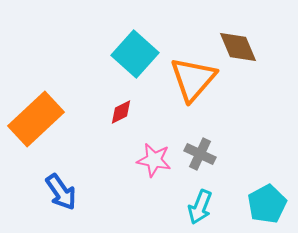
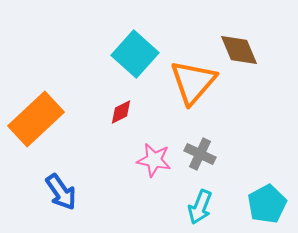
brown diamond: moved 1 px right, 3 px down
orange triangle: moved 3 px down
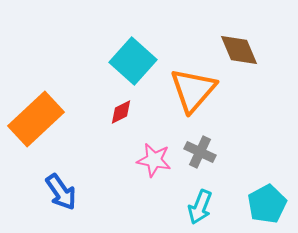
cyan square: moved 2 px left, 7 px down
orange triangle: moved 8 px down
gray cross: moved 2 px up
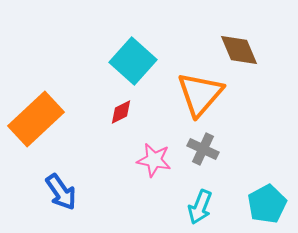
orange triangle: moved 7 px right, 4 px down
gray cross: moved 3 px right, 3 px up
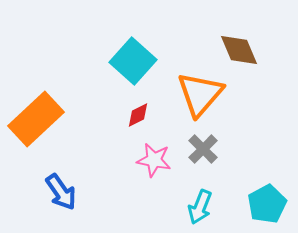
red diamond: moved 17 px right, 3 px down
gray cross: rotated 20 degrees clockwise
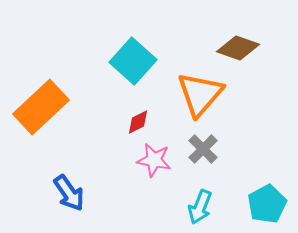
brown diamond: moved 1 px left, 2 px up; rotated 48 degrees counterclockwise
red diamond: moved 7 px down
orange rectangle: moved 5 px right, 12 px up
blue arrow: moved 8 px right, 1 px down
